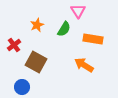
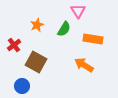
blue circle: moved 1 px up
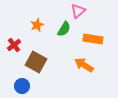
pink triangle: rotated 21 degrees clockwise
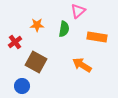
orange star: rotated 24 degrees clockwise
green semicircle: rotated 21 degrees counterclockwise
orange rectangle: moved 4 px right, 2 px up
red cross: moved 1 px right, 3 px up
orange arrow: moved 2 px left
